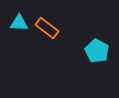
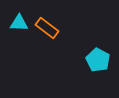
cyan pentagon: moved 1 px right, 9 px down
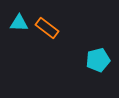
cyan pentagon: rotated 30 degrees clockwise
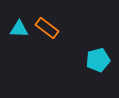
cyan triangle: moved 6 px down
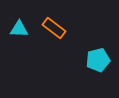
orange rectangle: moved 7 px right
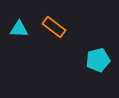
orange rectangle: moved 1 px up
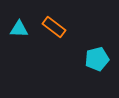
cyan pentagon: moved 1 px left, 1 px up
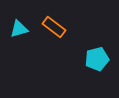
cyan triangle: rotated 18 degrees counterclockwise
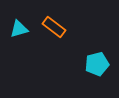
cyan pentagon: moved 5 px down
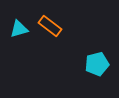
orange rectangle: moved 4 px left, 1 px up
